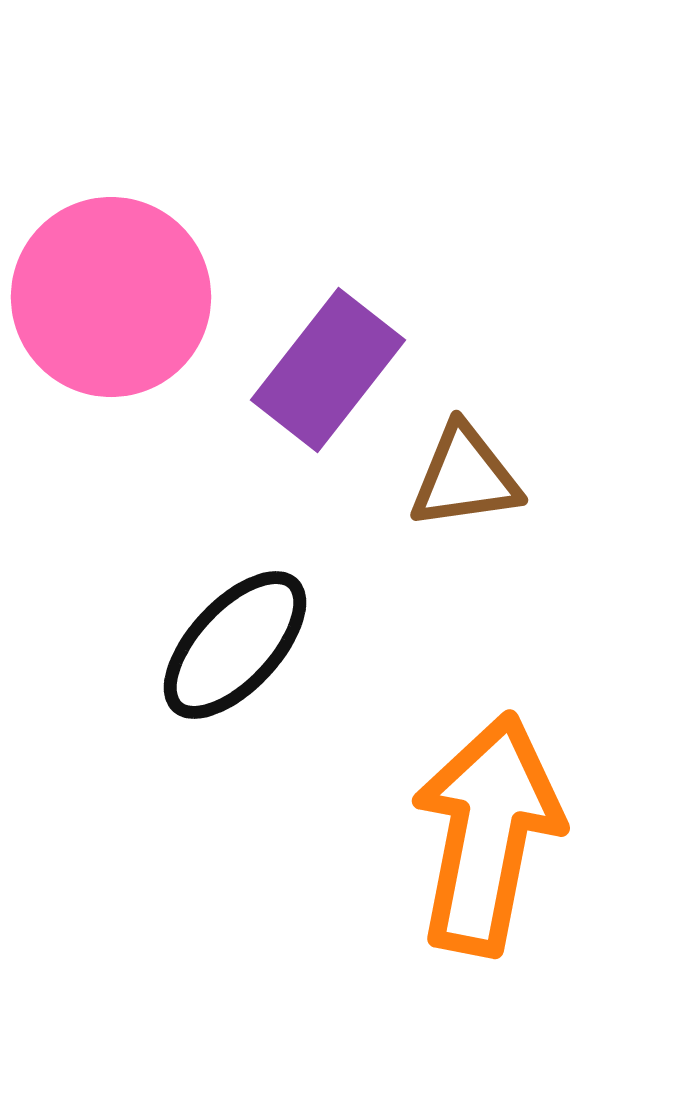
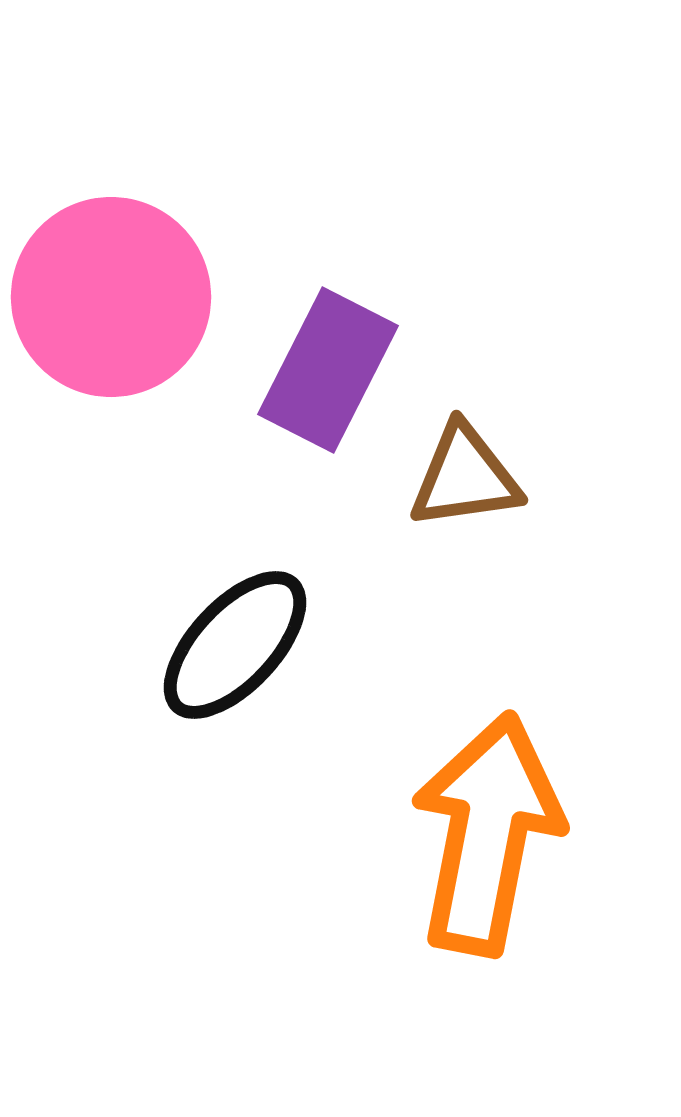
purple rectangle: rotated 11 degrees counterclockwise
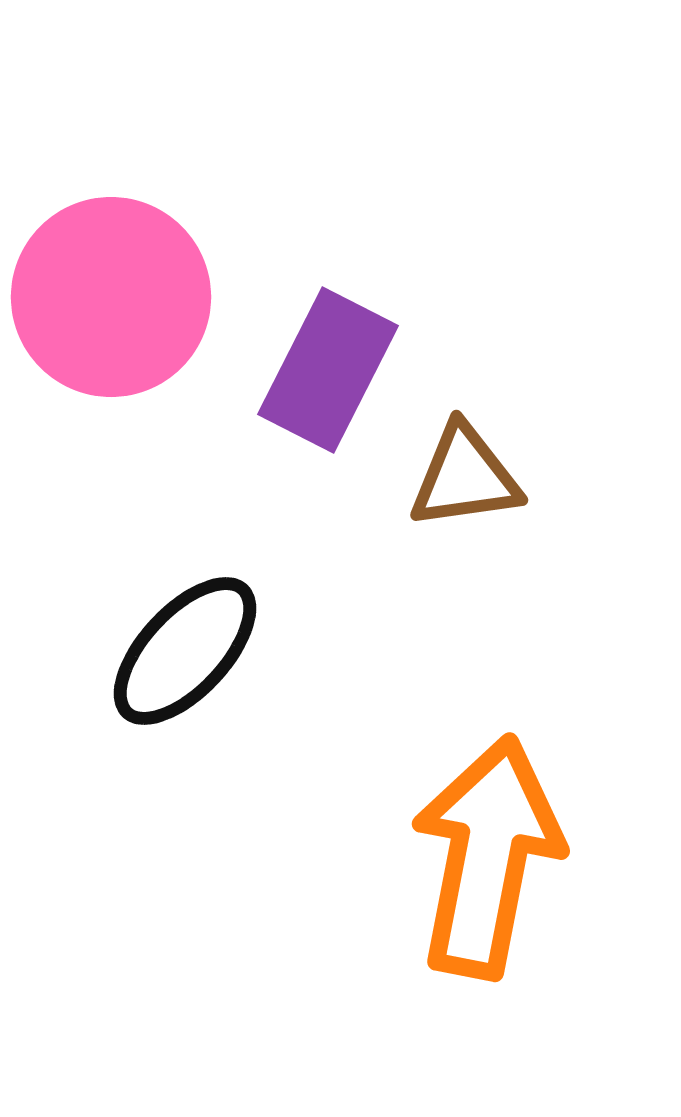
black ellipse: moved 50 px left, 6 px down
orange arrow: moved 23 px down
